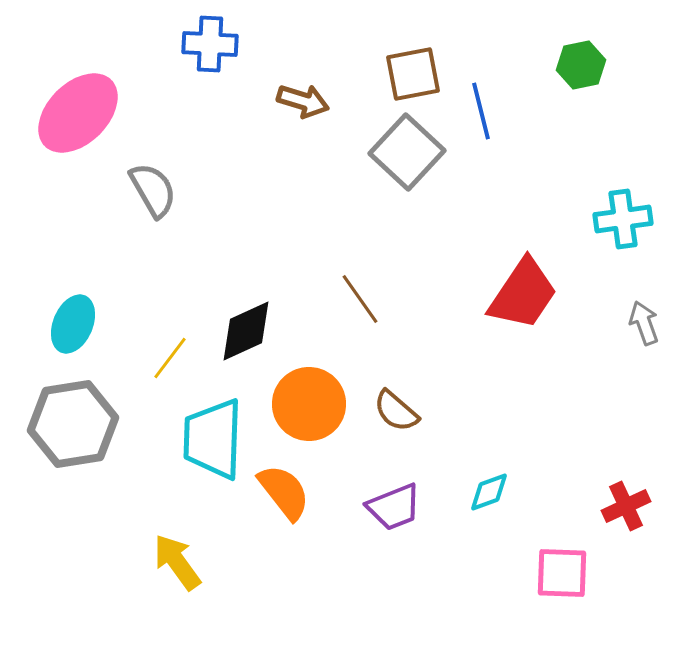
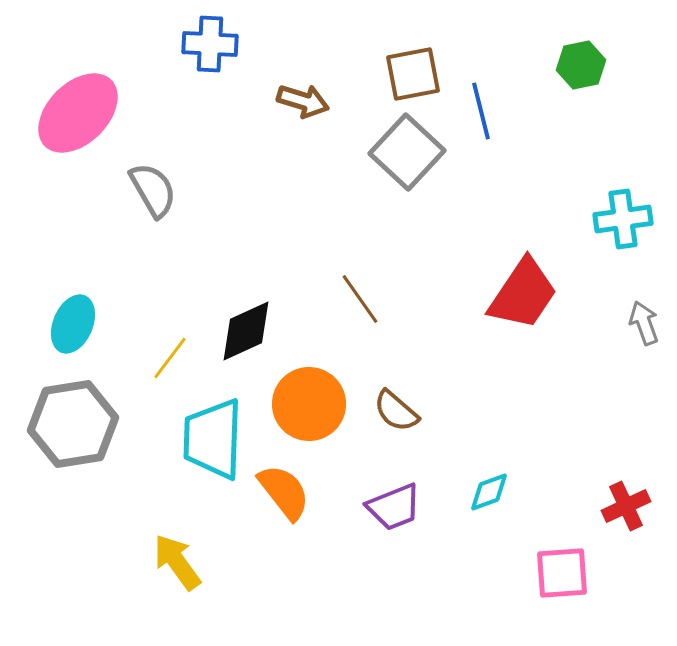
pink square: rotated 6 degrees counterclockwise
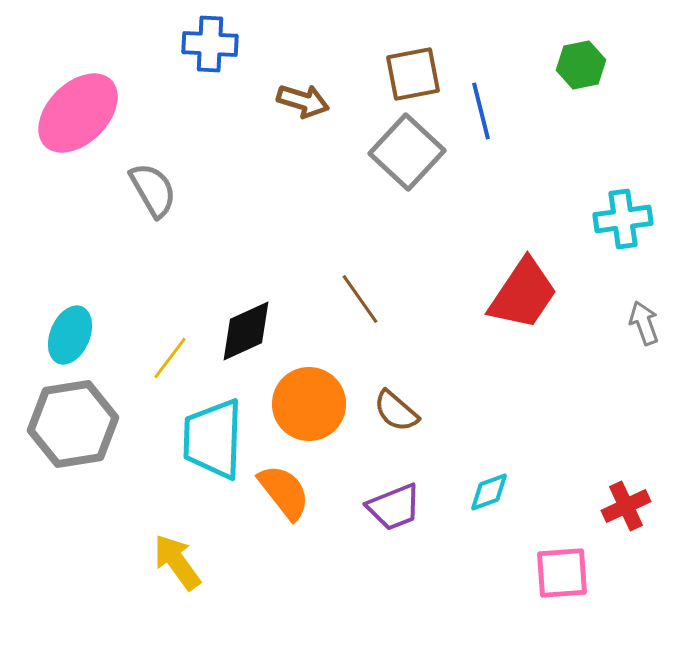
cyan ellipse: moved 3 px left, 11 px down
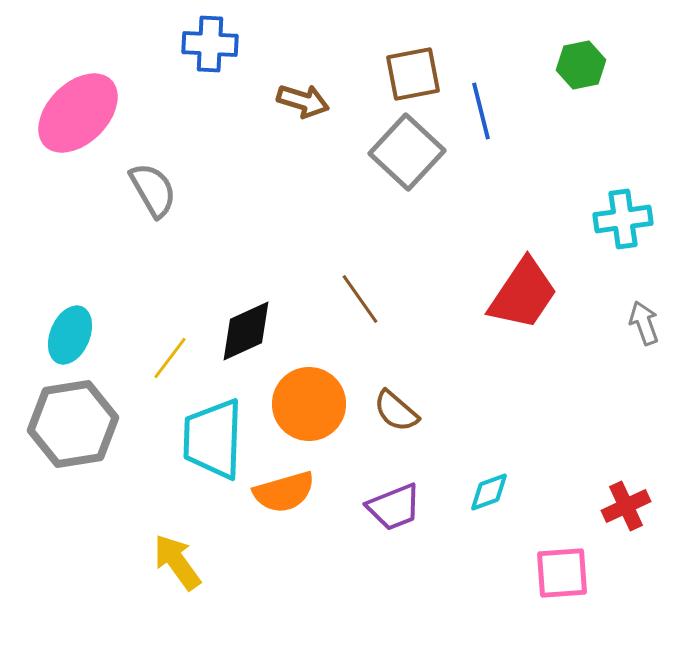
orange semicircle: rotated 112 degrees clockwise
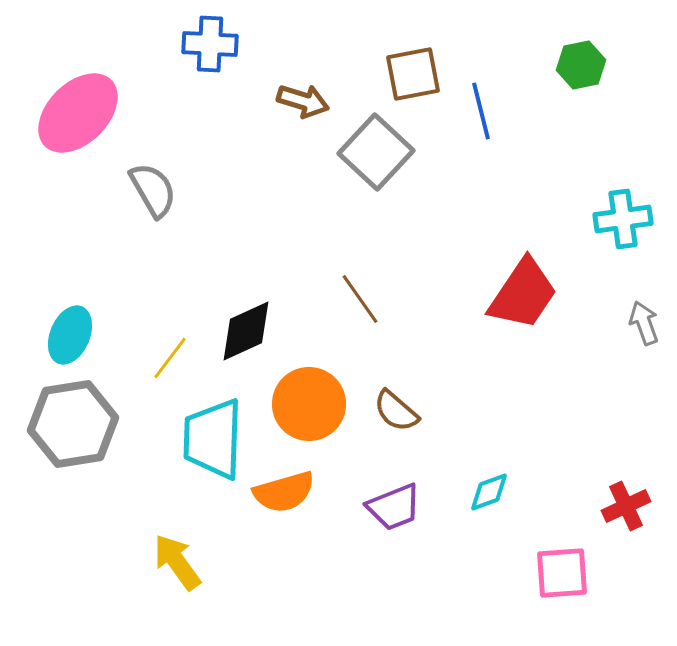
gray square: moved 31 px left
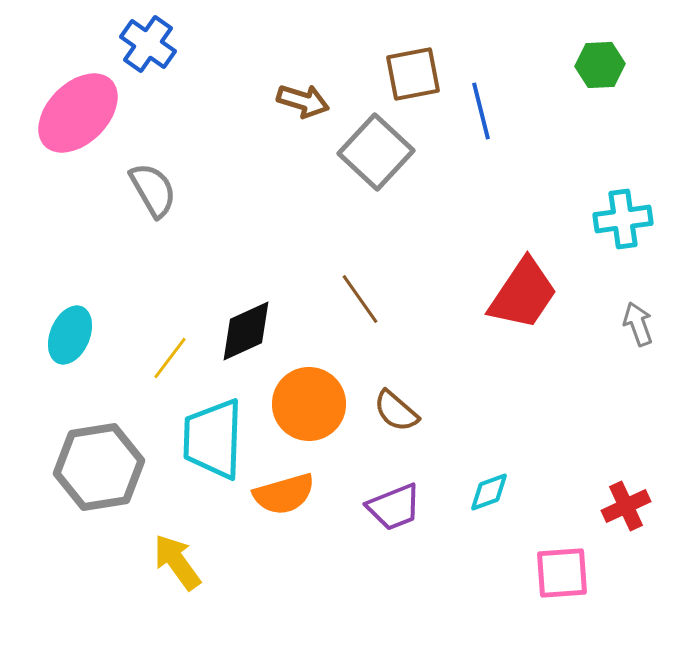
blue cross: moved 62 px left; rotated 32 degrees clockwise
green hexagon: moved 19 px right; rotated 9 degrees clockwise
gray arrow: moved 6 px left, 1 px down
gray hexagon: moved 26 px right, 43 px down
orange semicircle: moved 2 px down
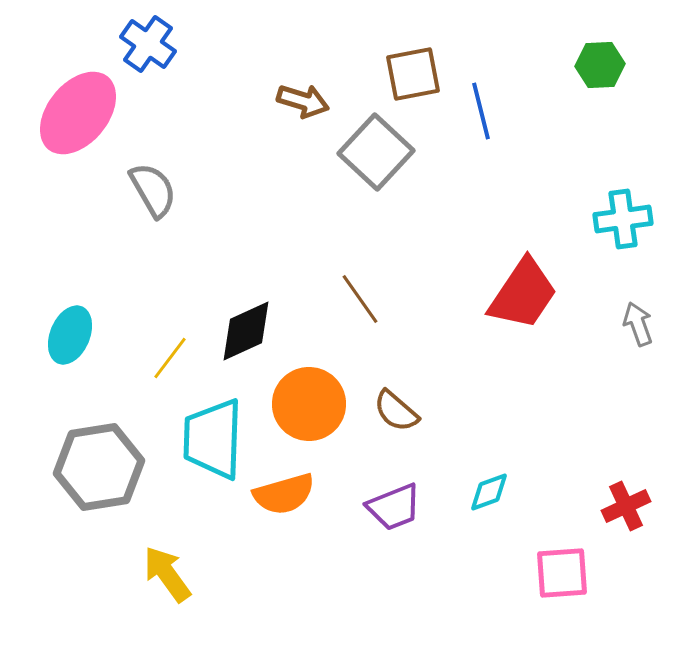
pink ellipse: rotated 6 degrees counterclockwise
yellow arrow: moved 10 px left, 12 px down
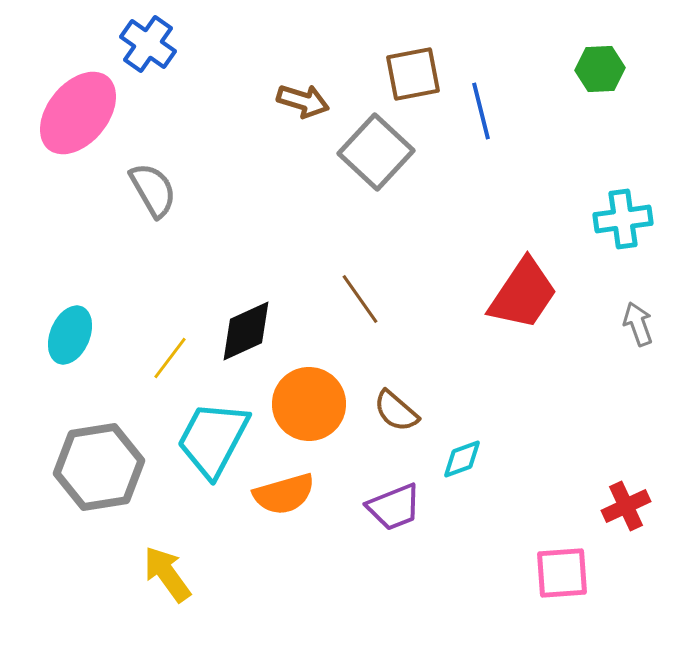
green hexagon: moved 4 px down
cyan trapezoid: rotated 26 degrees clockwise
cyan diamond: moved 27 px left, 33 px up
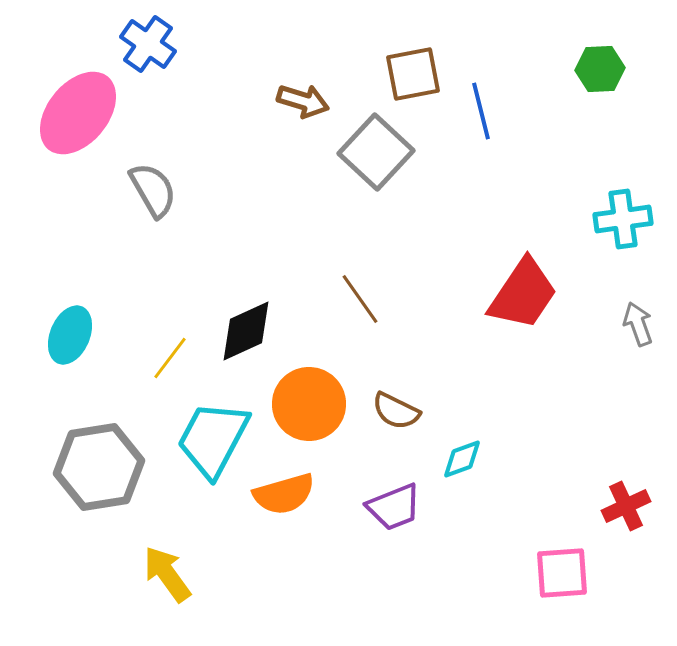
brown semicircle: rotated 15 degrees counterclockwise
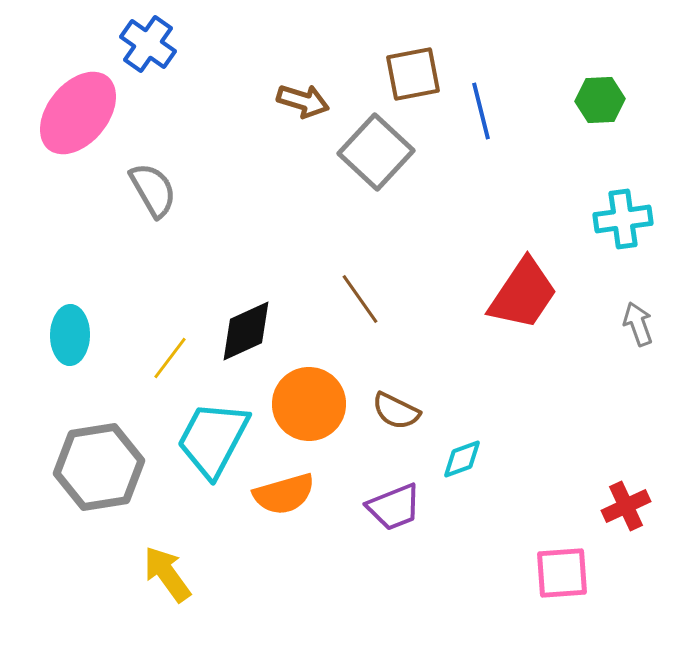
green hexagon: moved 31 px down
cyan ellipse: rotated 22 degrees counterclockwise
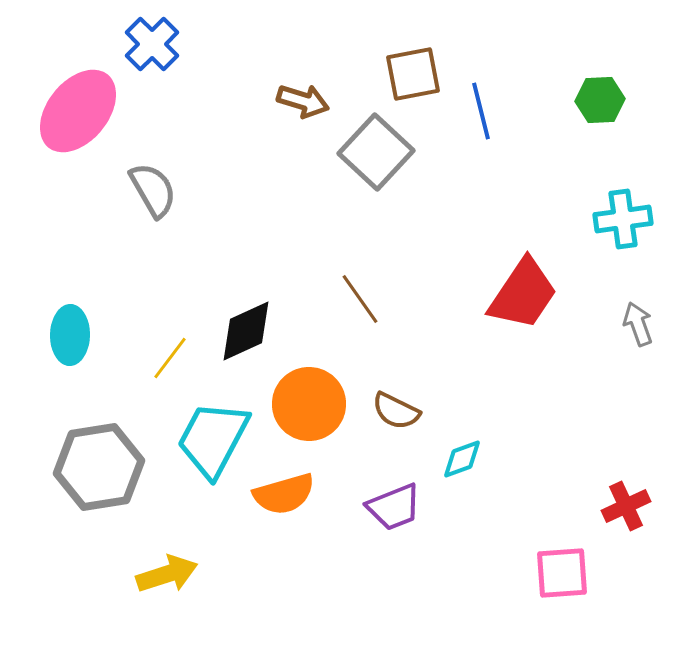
blue cross: moved 4 px right; rotated 10 degrees clockwise
pink ellipse: moved 2 px up
yellow arrow: rotated 108 degrees clockwise
